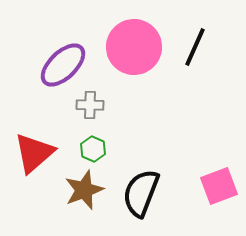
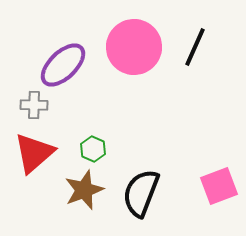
gray cross: moved 56 px left
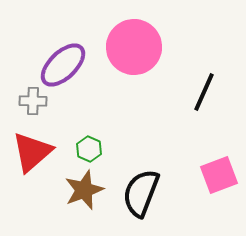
black line: moved 9 px right, 45 px down
gray cross: moved 1 px left, 4 px up
green hexagon: moved 4 px left
red triangle: moved 2 px left, 1 px up
pink square: moved 11 px up
